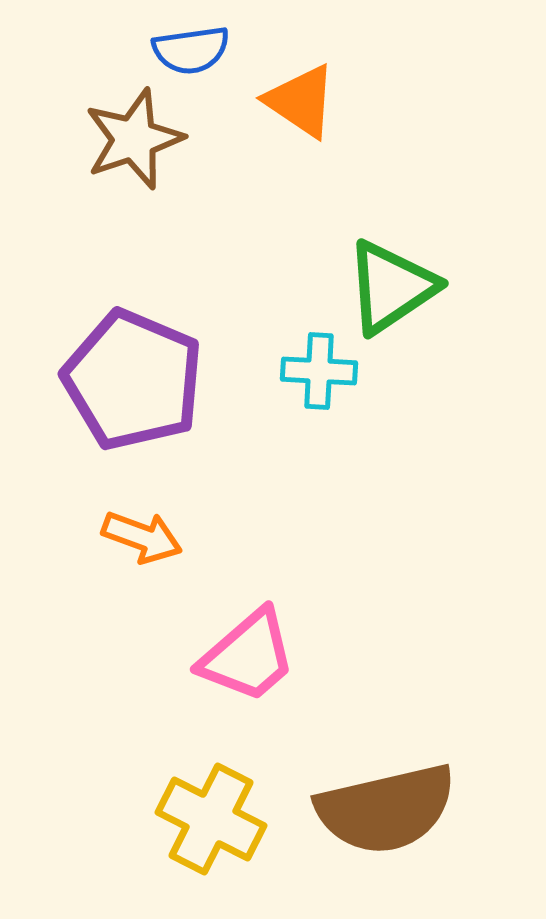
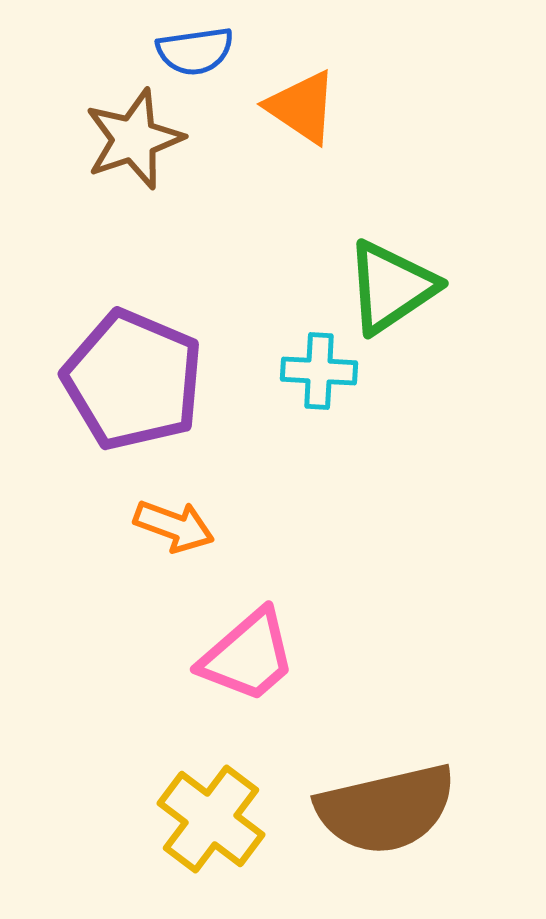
blue semicircle: moved 4 px right, 1 px down
orange triangle: moved 1 px right, 6 px down
orange arrow: moved 32 px right, 11 px up
yellow cross: rotated 10 degrees clockwise
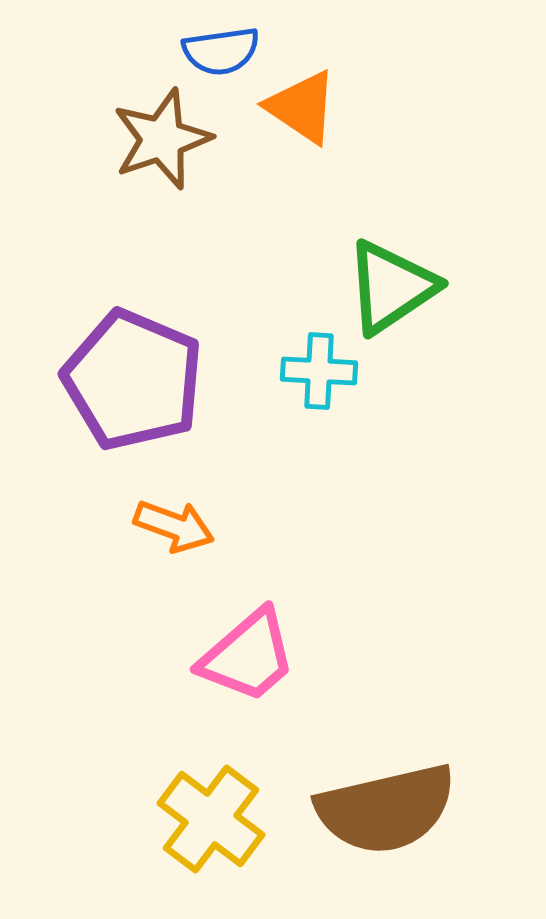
blue semicircle: moved 26 px right
brown star: moved 28 px right
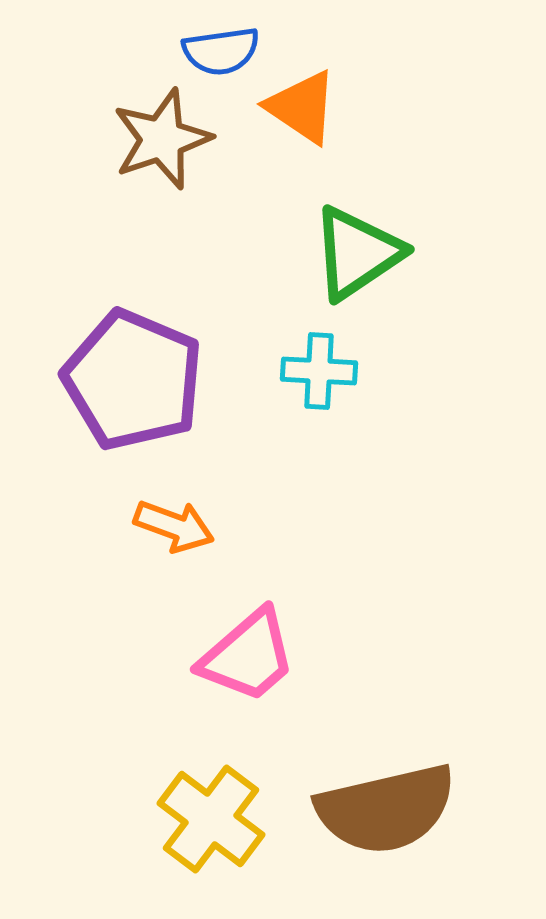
green triangle: moved 34 px left, 34 px up
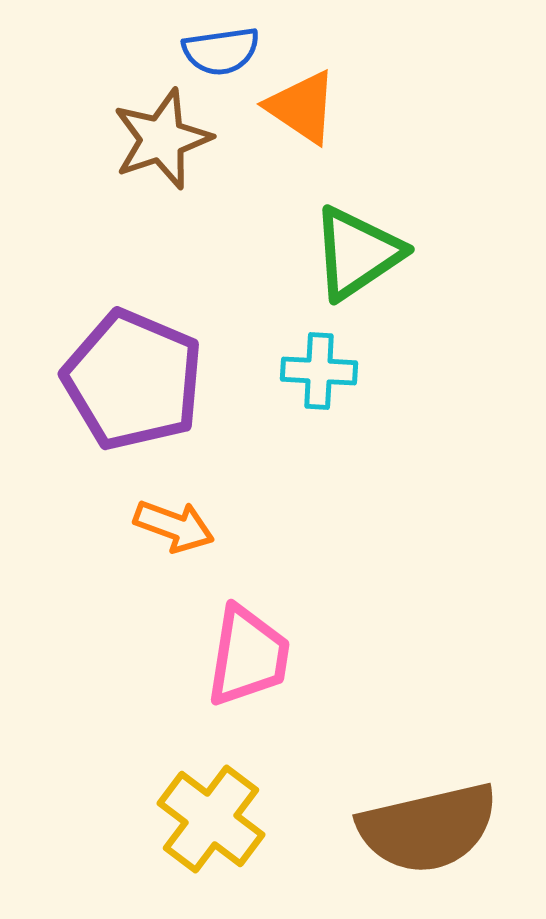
pink trapezoid: rotated 40 degrees counterclockwise
brown semicircle: moved 42 px right, 19 px down
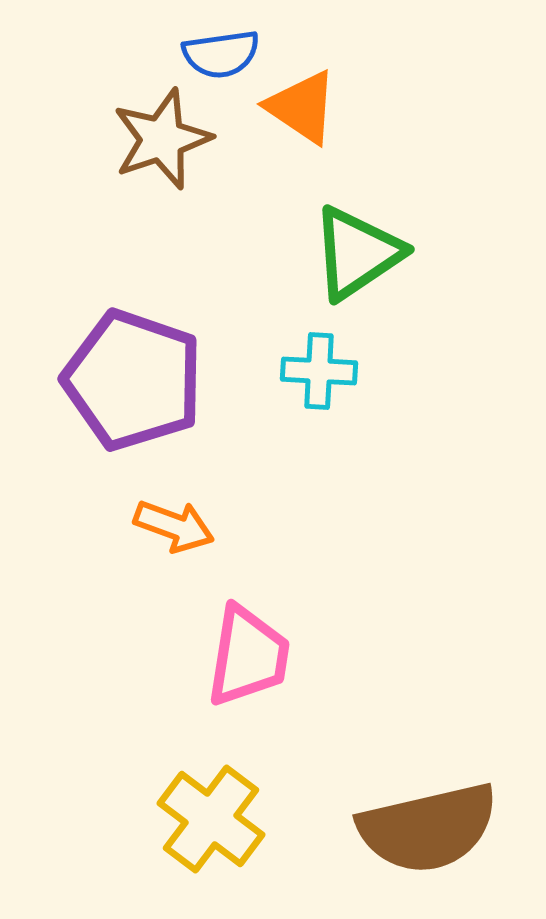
blue semicircle: moved 3 px down
purple pentagon: rotated 4 degrees counterclockwise
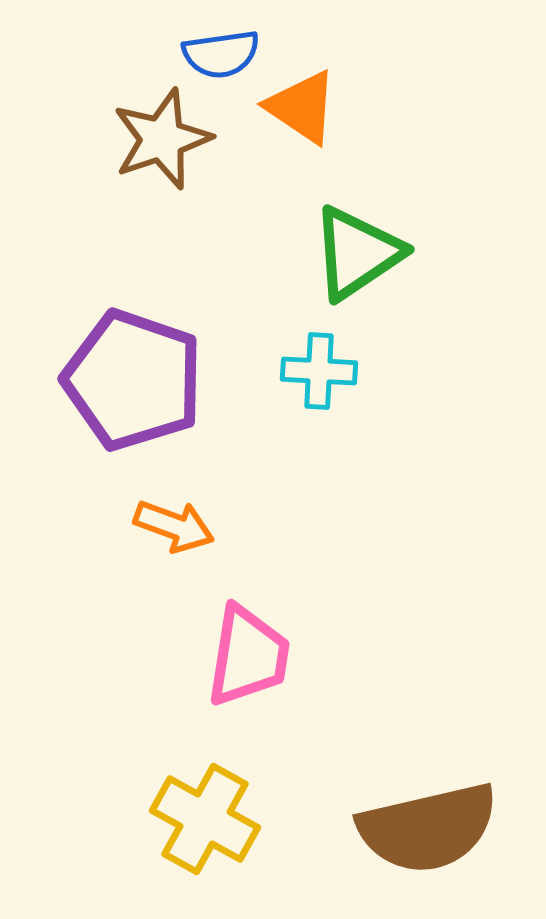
yellow cross: moved 6 px left; rotated 8 degrees counterclockwise
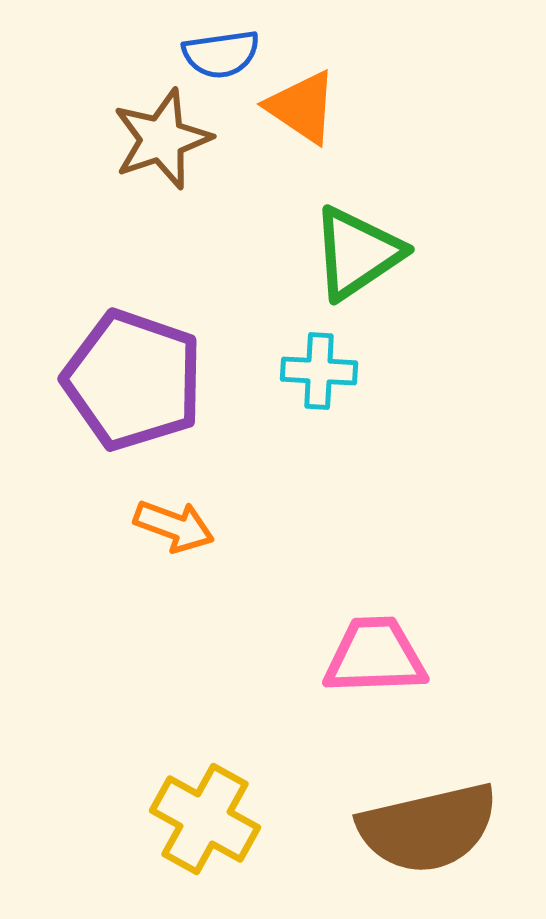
pink trapezoid: moved 127 px right; rotated 101 degrees counterclockwise
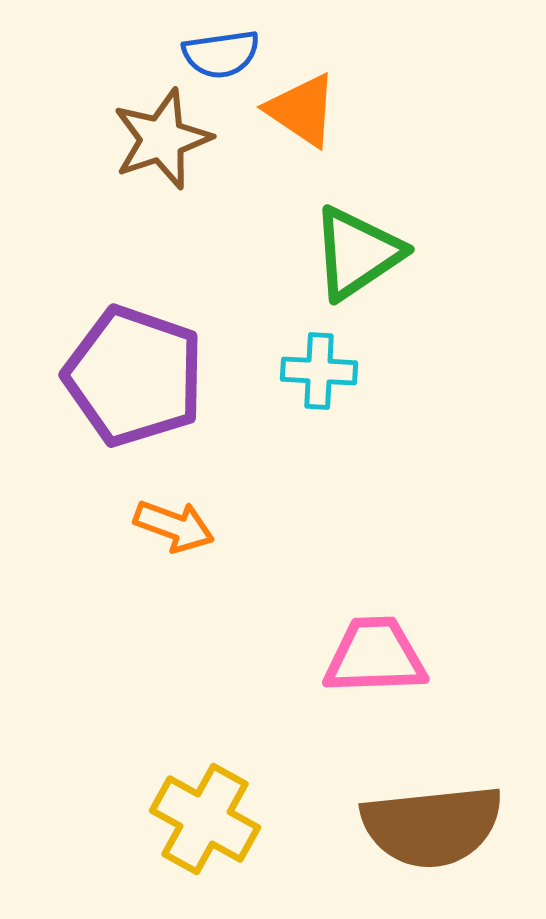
orange triangle: moved 3 px down
purple pentagon: moved 1 px right, 4 px up
brown semicircle: moved 4 px right, 2 px up; rotated 7 degrees clockwise
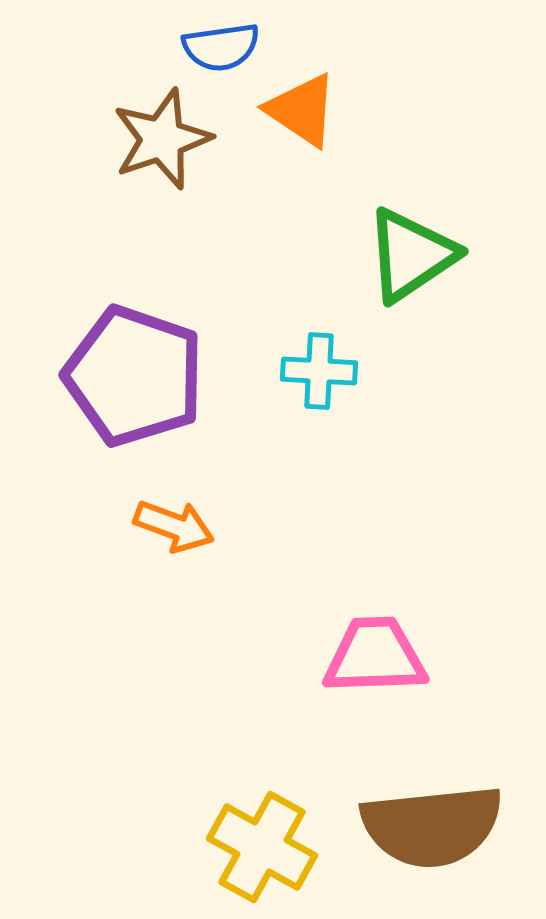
blue semicircle: moved 7 px up
green triangle: moved 54 px right, 2 px down
yellow cross: moved 57 px right, 28 px down
